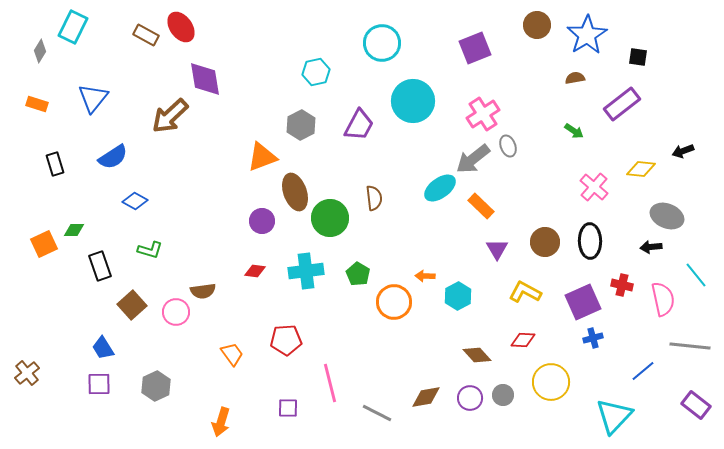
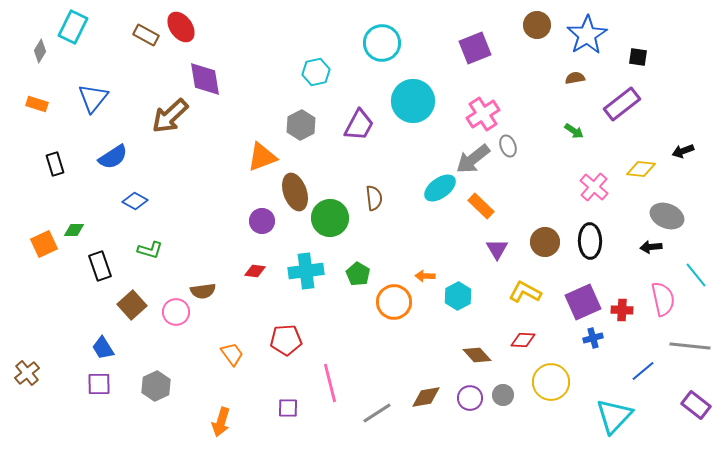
red cross at (622, 285): moved 25 px down; rotated 10 degrees counterclockwise
gray line at (377, 413): rotated 60 degrees counterclockwise
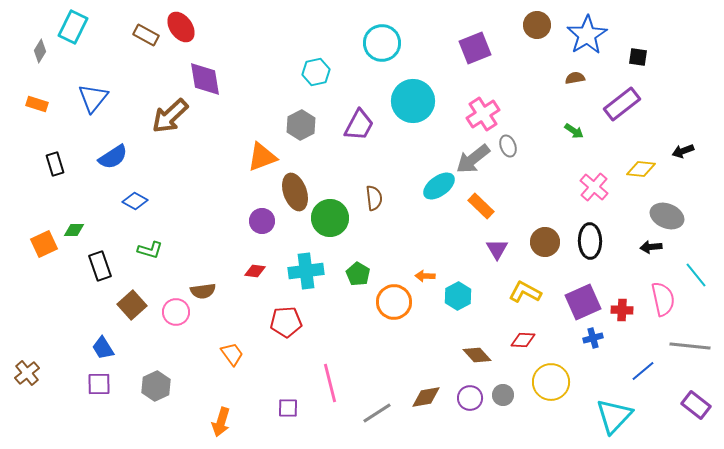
cyan ellipse at (440, 188): moved 1 px left, 2 px up
red pentagon at (286, 340): moved 18 px up
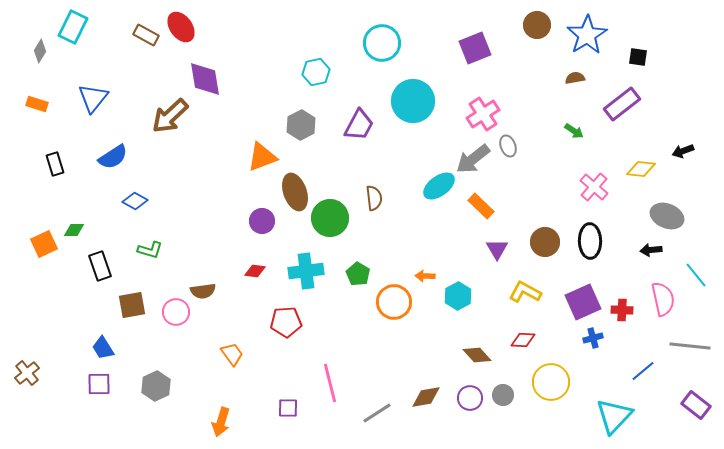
black arrow at (651, 247): moved 3 px down
brown square at (132, 305): rotated 32 degrees clockwise
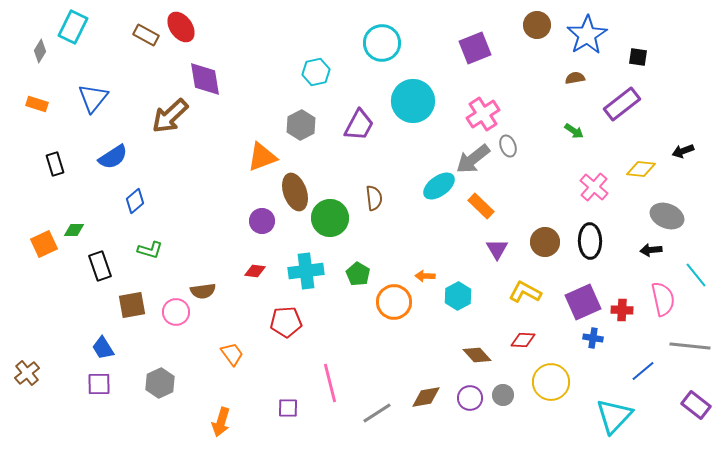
blue diamond at (135, 201): rotated 70 degrees counterclockwise
blue cross at (593, 338): rotated 24 degrees clockwise
gray hexagon at (156, 386): moved 4 px right, 3 px up
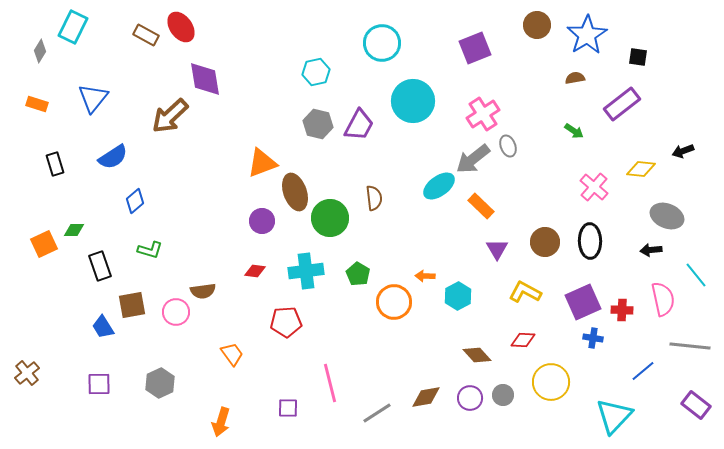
gray hexagon at (301, 125): moved 17 px right, 1 px up; rotated 20 degrees counterclockwise
orange triangle at (262, 157): moved 6 px down
blue trapezoid at (103, 348): moved 21 px up
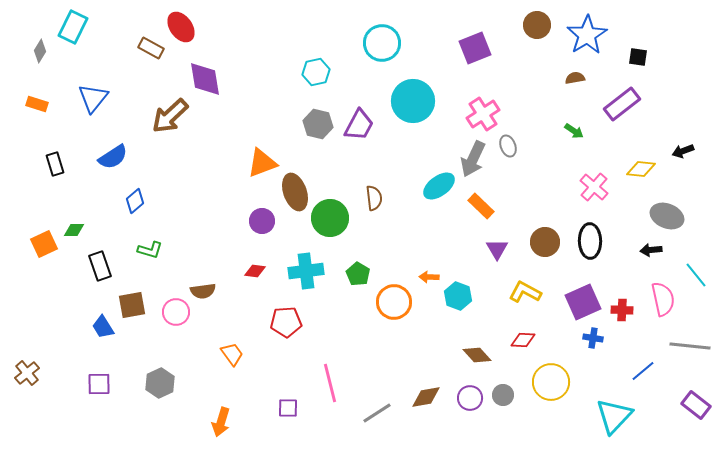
brown rectangle at (146, 35): moved 5 px right, 13 px down
gray arrow at (473, 159): rotated 27 degrees counterclockwise
orange arrow at (425, 276): moved 4 px right, 1 px down
cyan hexagon at (458, 296): rotated 12 degrees counterclockwise
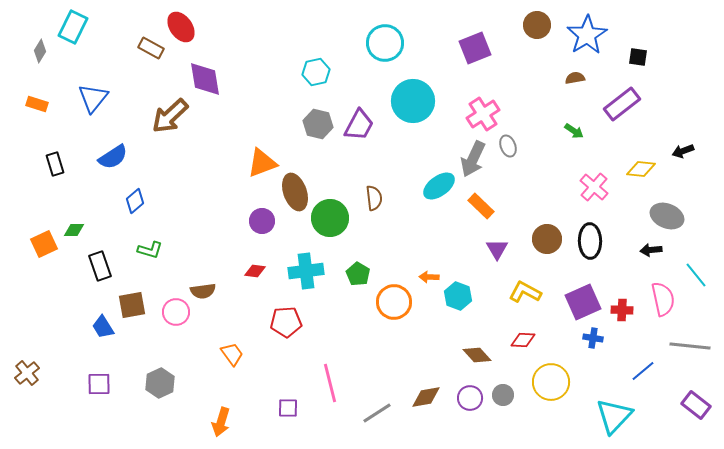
cyan circle at (382, 43): moved 3 px right
brown circle at (545, 242): moved 2 px right, 3 px up
